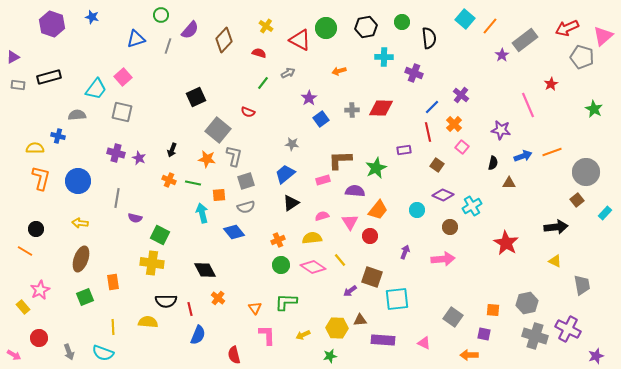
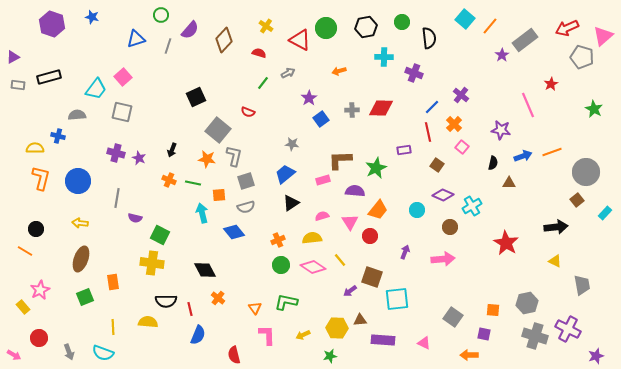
green L-shape at (286, 302): rotated 10 degrees clockwise
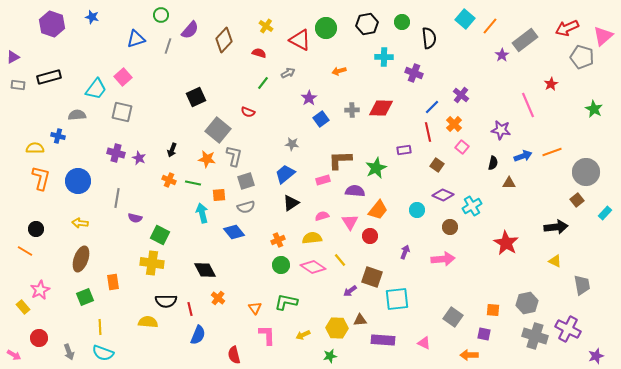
black hexagon at (366, 27): moved 1 px right, 3 px up
yellow line at (113, 327): moved 13 px left
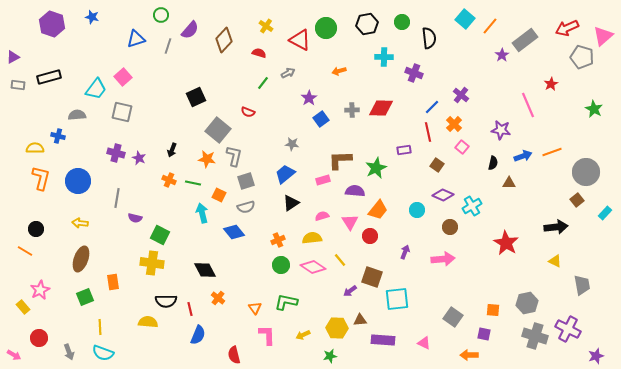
orange square at (219, 195): rotated 32 degrees clockwise
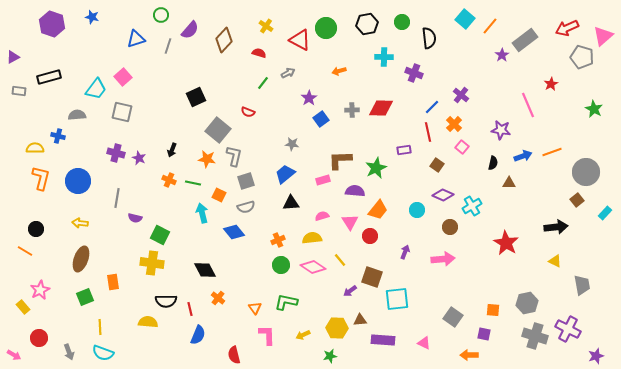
gray rectangle at (18, 85): moved 1 px right, 6 px down
black triangle at (291, 203): rotated 30 degrees clockwise
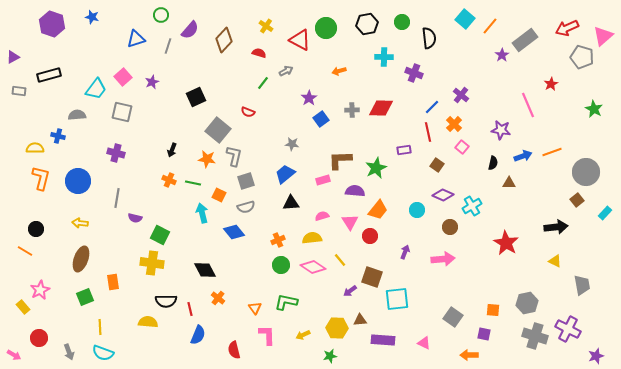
gray arrow at (288, 73): moved 2 px left, 2 px up
black rectangle at (49, 77): moved 2 px up
purple star at (139, 158): moved 13 px right, 76 px up; rotated 24 degrees clockwise
red semicircle at (234, 355): moved 5 px up
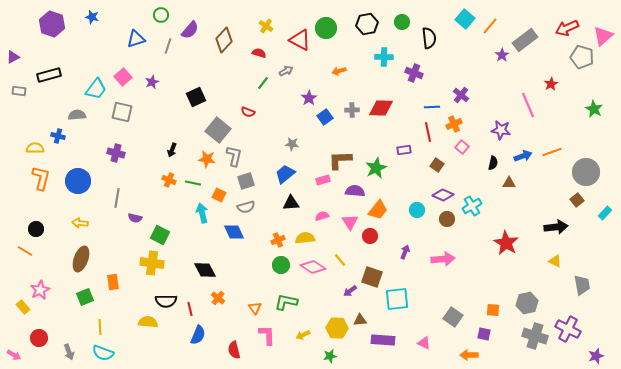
blue line at (432, 107): rotated 42 degrees clockwise
blue square at (321, 119): moved 4 px right, 2 px up
orange cross at (454, 124): rotated 21 degrees clockwise
brown circle at (450, 227): moved 3 px left, 8 px up
blue diamond at (234, 232): rotated 15 degrees clockwise
yellow semicircle at (312, 238): moved 7 px left
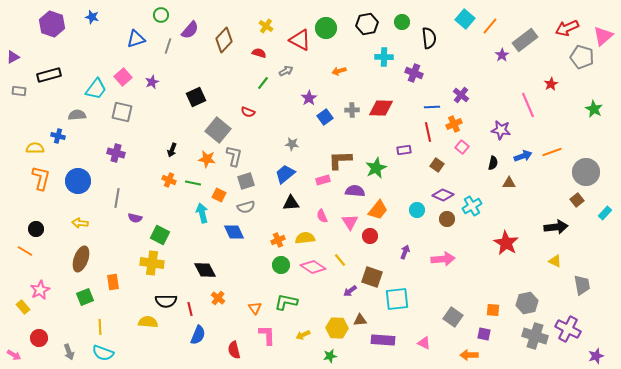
pink semicircle at (322, 216): rotated 96 degrees counterclockwise
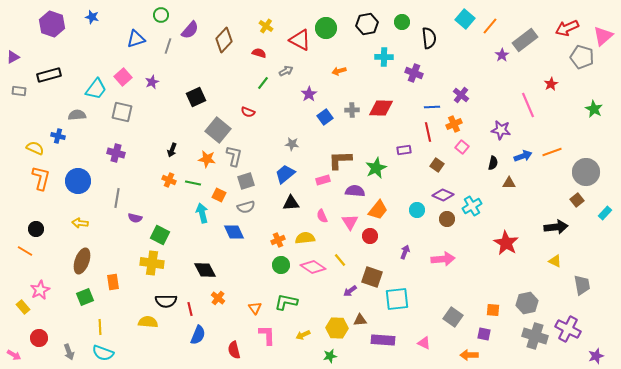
purple star at (309, 98): moved 4 px up
yellow semicircle at (35, 148): rotated 24 degrees clockwise
brown ellipse at (81, 259): moved 1 px right, 2 px down
